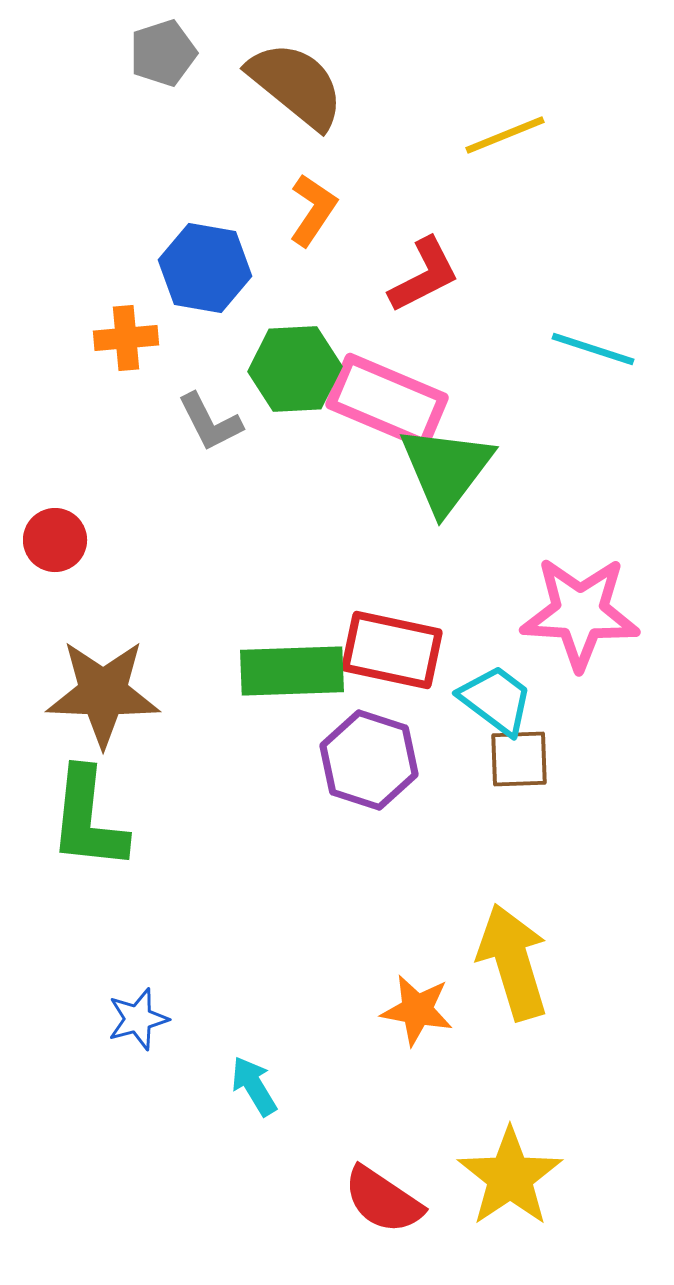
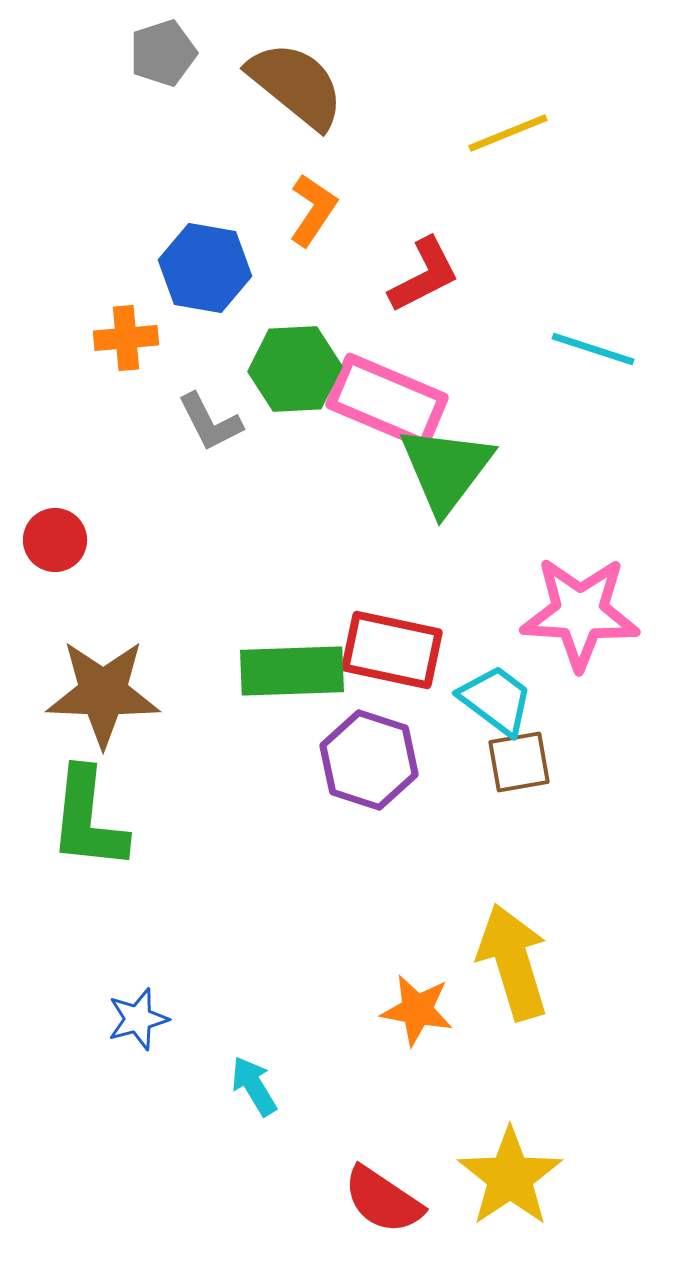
yellow line: moved 3 px right, 2 px up
brown square: moved 3 px down; rotated 8 degrees counterclockwise
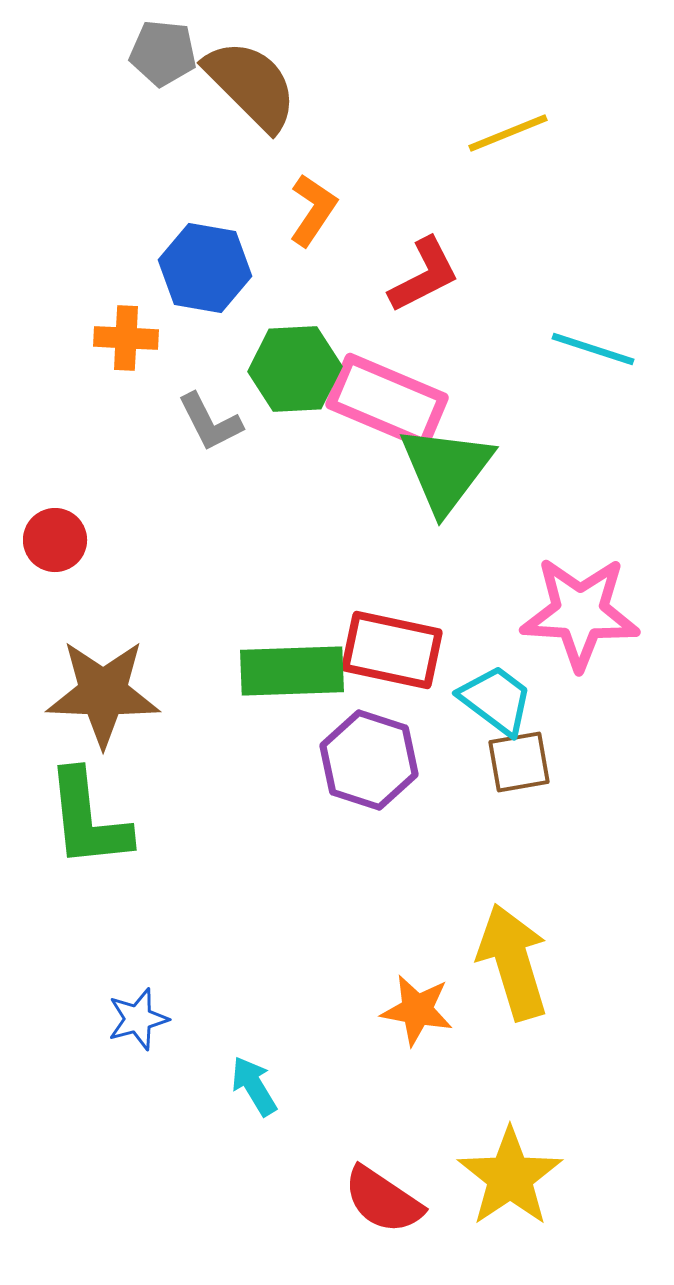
gray pentagon: rotated 24 degrees clockwise
brown semicircle: moved 45 px left; rotated 6 degrees clockwise
orange cross: rotated 8 degrees clockwise
green L-shape: rotated 12 degrees counterclockwise
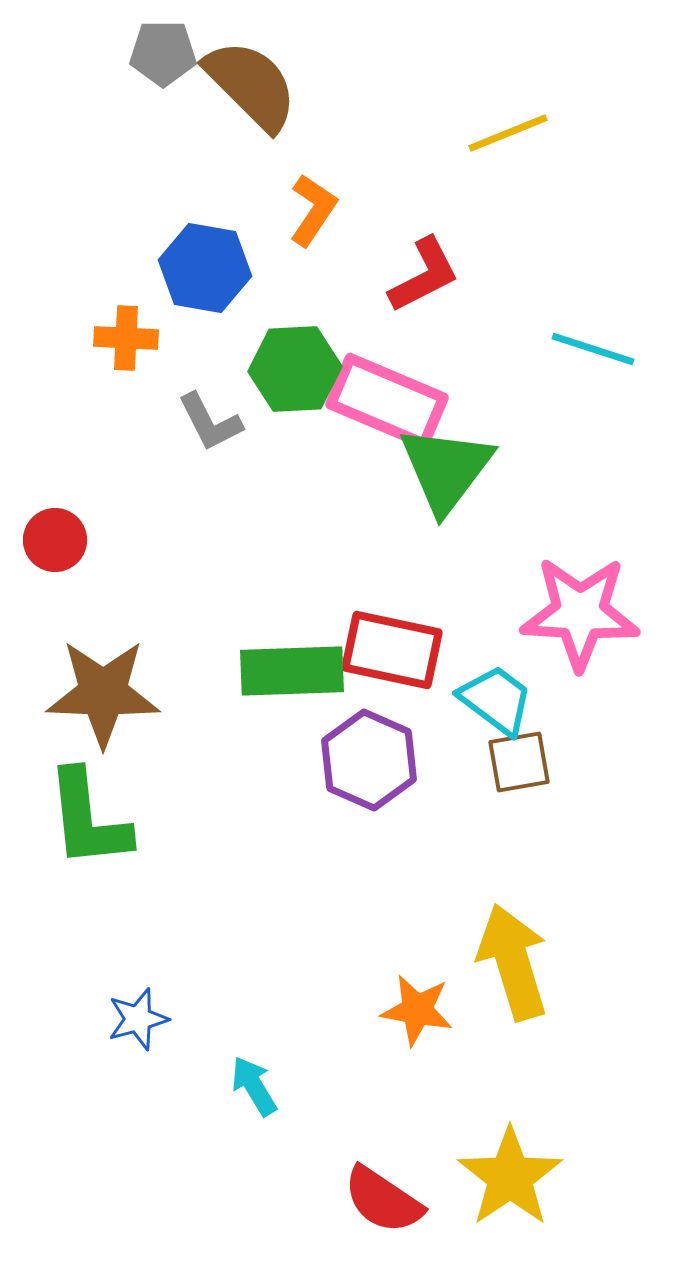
gray pentagon: rotated 6 degrees counterclockwise
purple hexagon: rotated 6 degrees clockwise
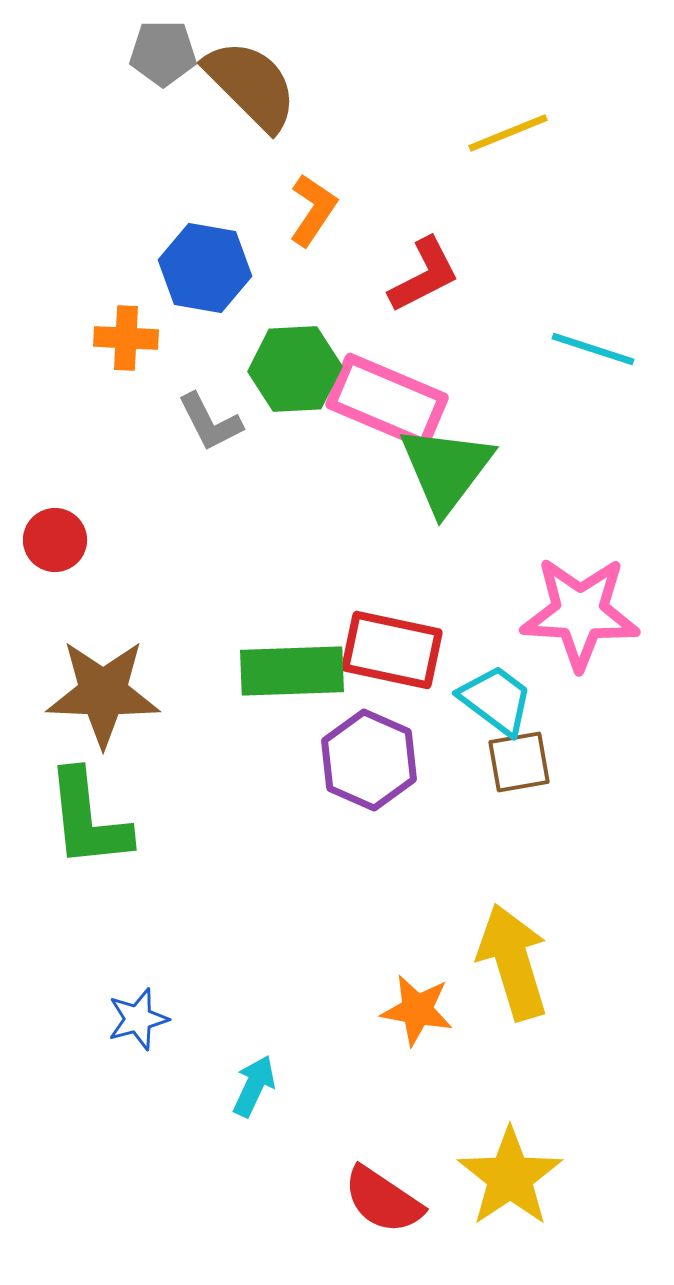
cyan arrow: rotated 56 degrees clockwise
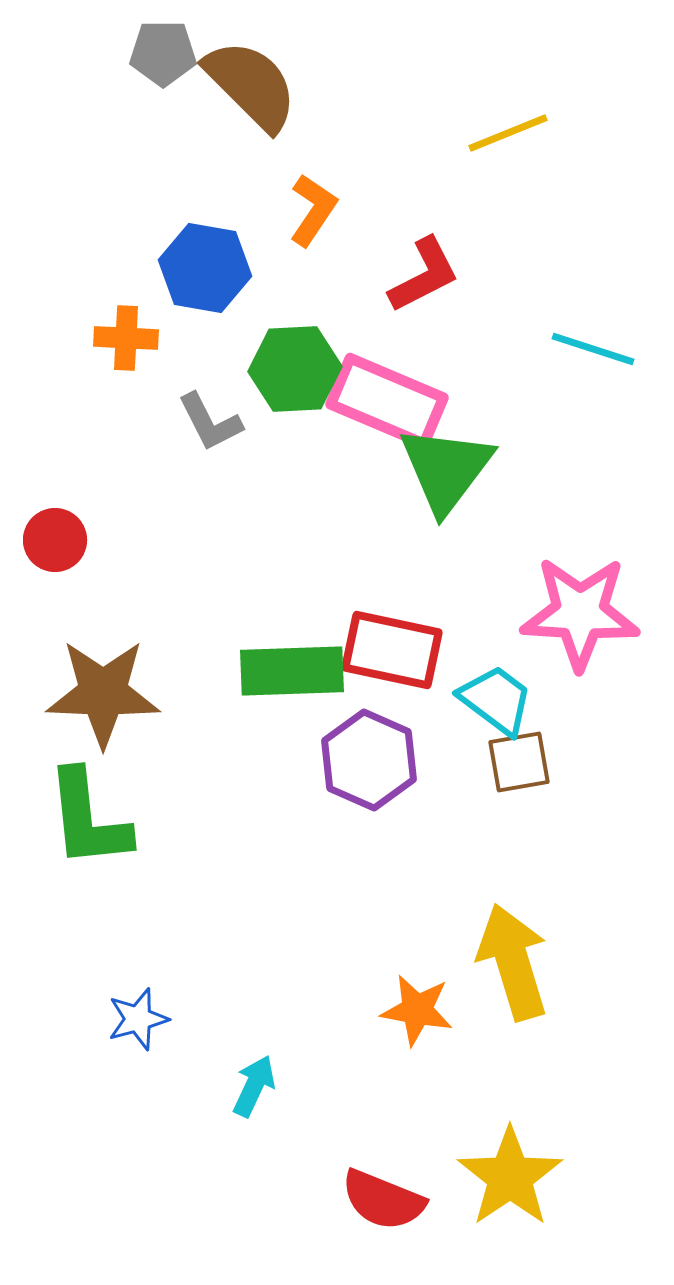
red semicircle: rotated 12 degrees counterclockwise
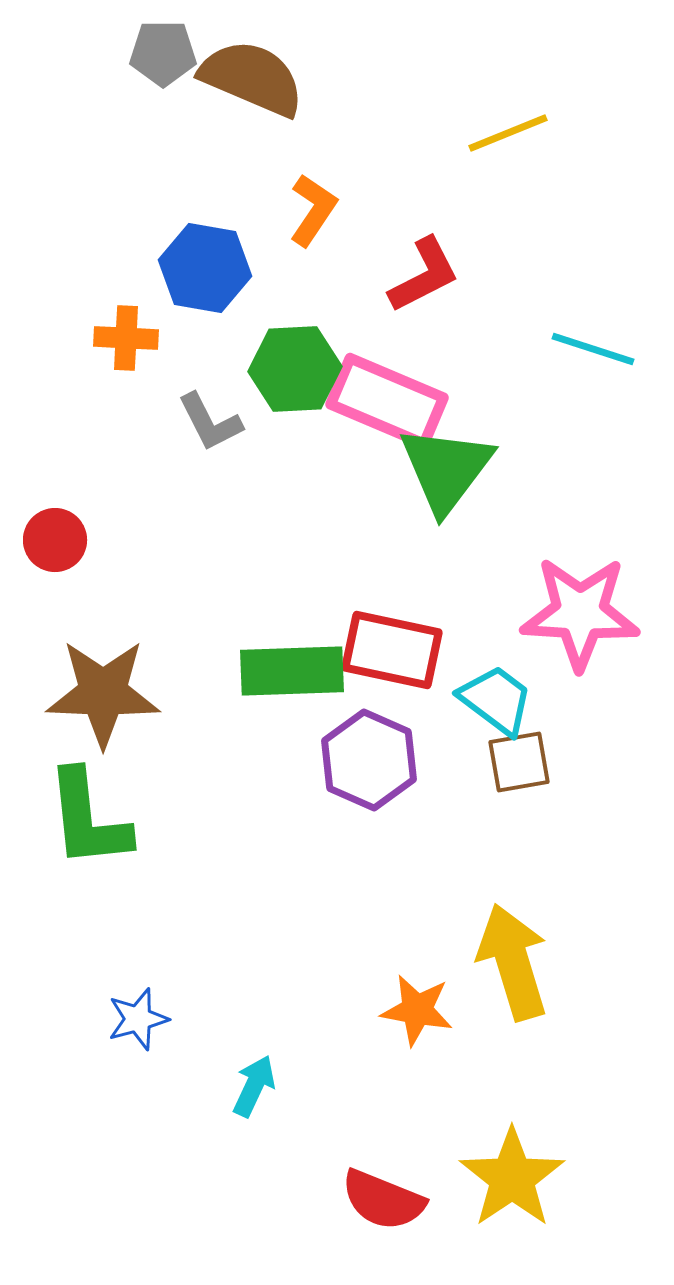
brown semicircle: moved 1 px right, 7 px up; rotated 22 degrees counterclockwise
yellow star: moved 2 px right, 1 px down
